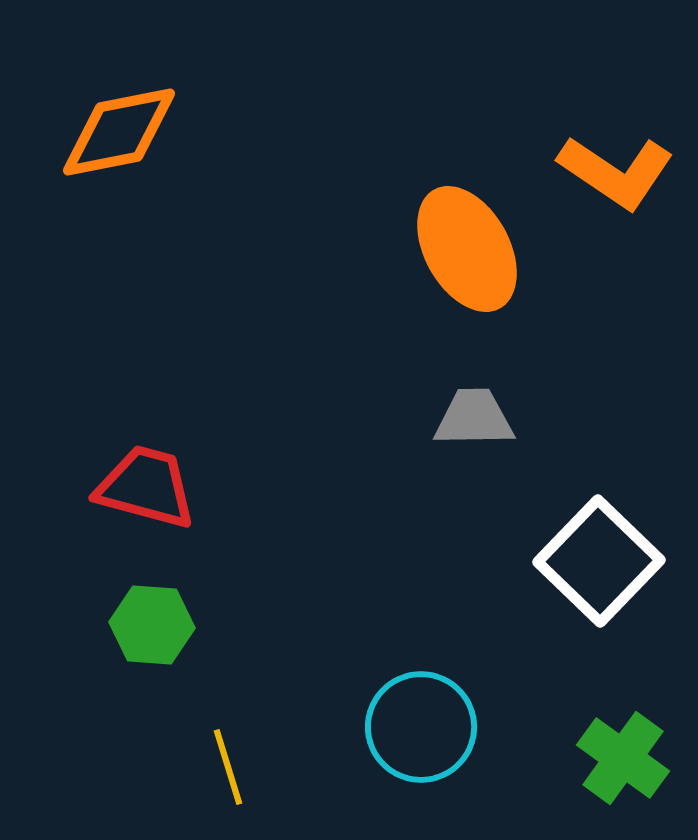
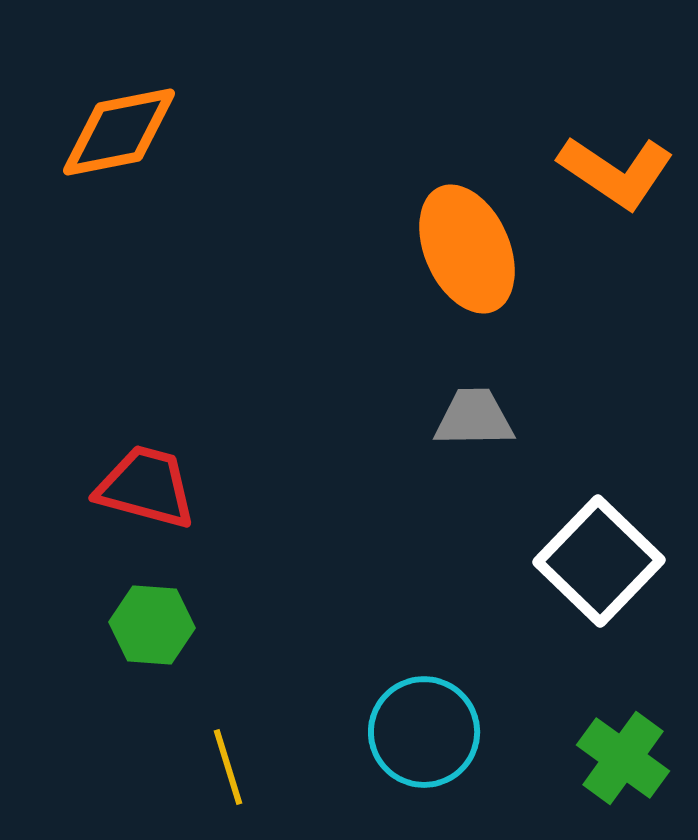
orange ellipse: rotated 5 degrees clockwise
cyan circle: moved 3 px right, 5 px down
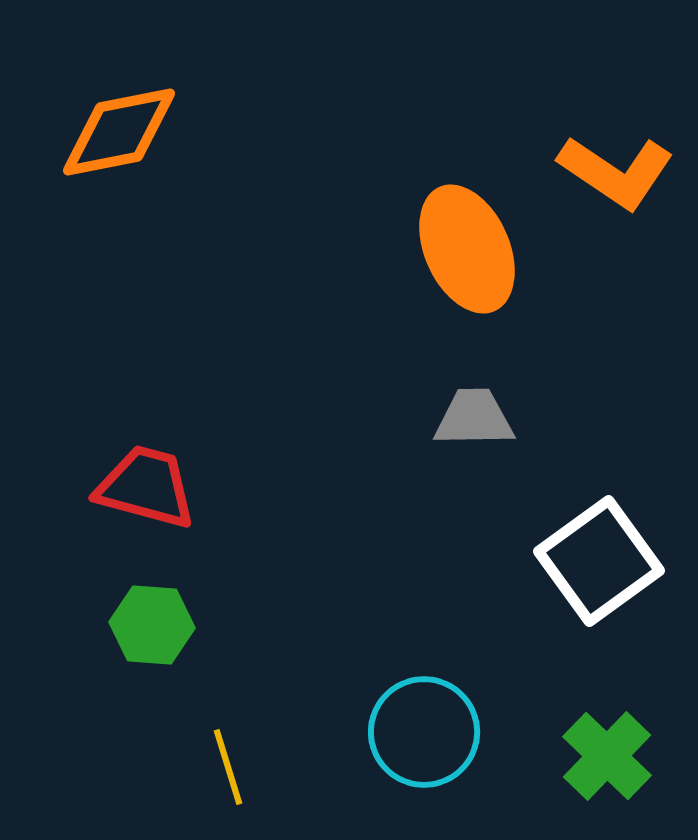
white square: rotated 10 degrees clockwise
green cross: moved 16 px left, 2 px up; rotated 8 degrees clockwise
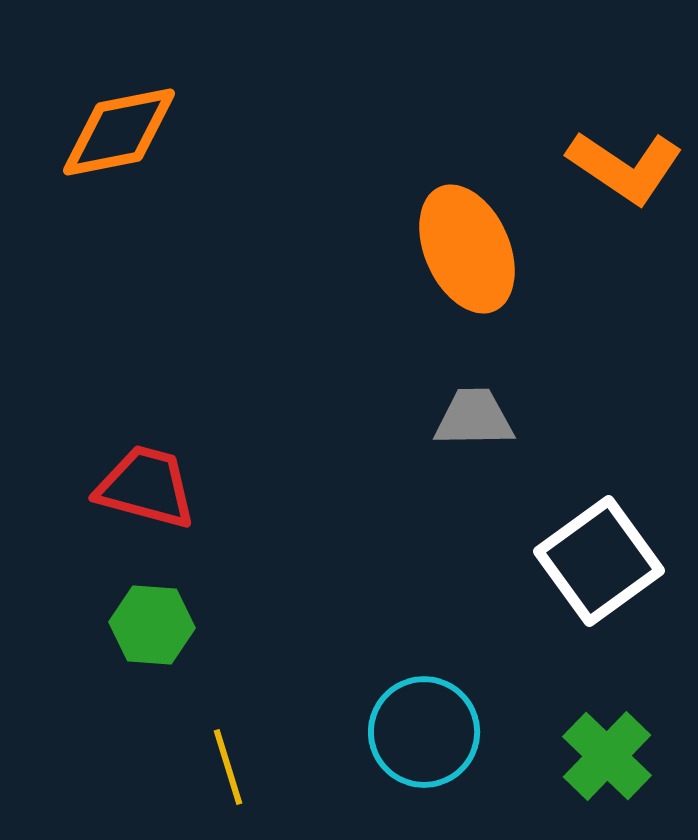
orange L-shape: moved 9 px right, 5 px up
